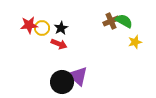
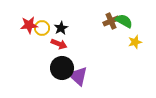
black circle: moved 14 px up
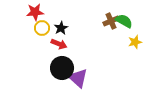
red star: moved 6 px right, 13 px up
purple triangle: moved 2 px down
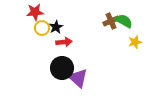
black star: moved 5 px left, 1 px up
red arrow: moved 5 px right, 2 px up; rotated 28 degrees counterclockwise
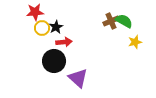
black circle: moved 8 px left, 7 px up
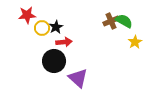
red star: moved 8 px left, 3 px down
yellow star: rotated 16 degrees counterclockwise
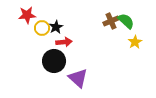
green semicircle: moved 2 px right; rotated 12 degrees clockwise
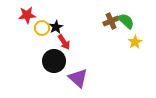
red arrow: rotated 63 degrees clockwise
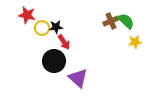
red star: rotated 18 degrees clockwise
black star: rotated 24 degrees clockwise
yellow star: rotated 24 degrees clockwise
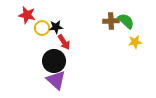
brown cross: rotated 21 degrees clockwise
purple triangle: moved 22 px left, 2 px down
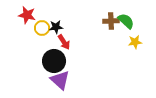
purple triangle: moved 4 px right
